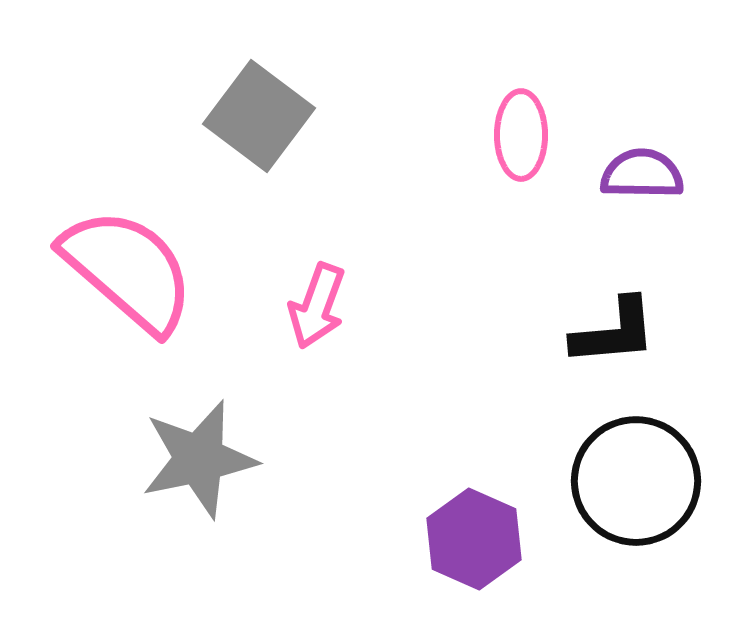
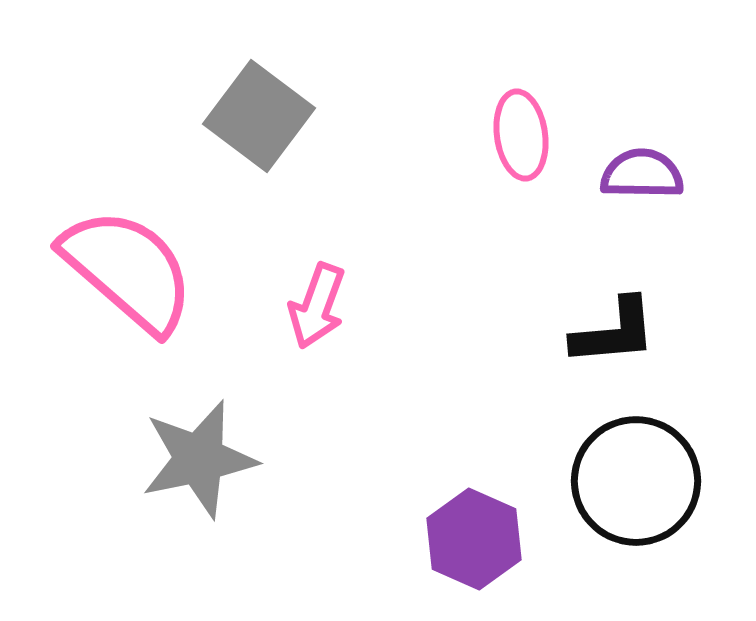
pink ellipse: rotated 8 degrees counterclockwise
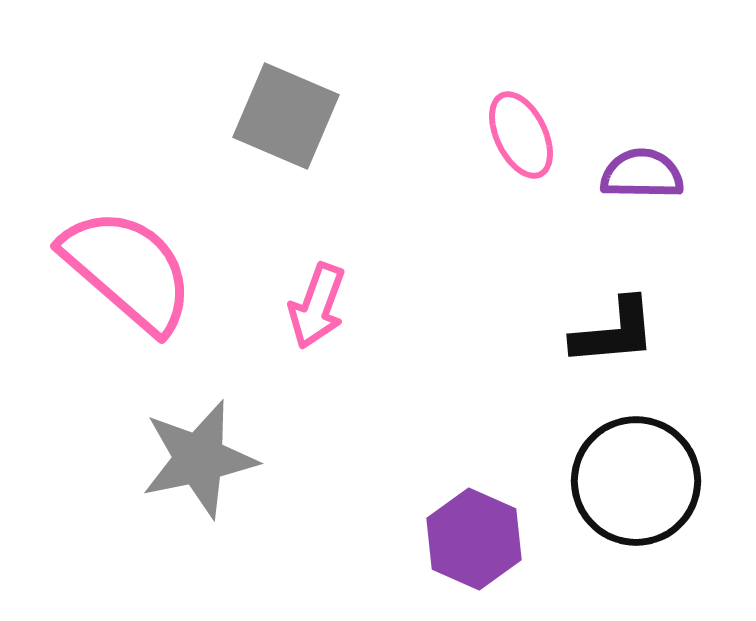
gray square: moved 27 px right; rotated 14 degrees counterclockwise
pink ellipse: rotated 18 degrees counterclockwise
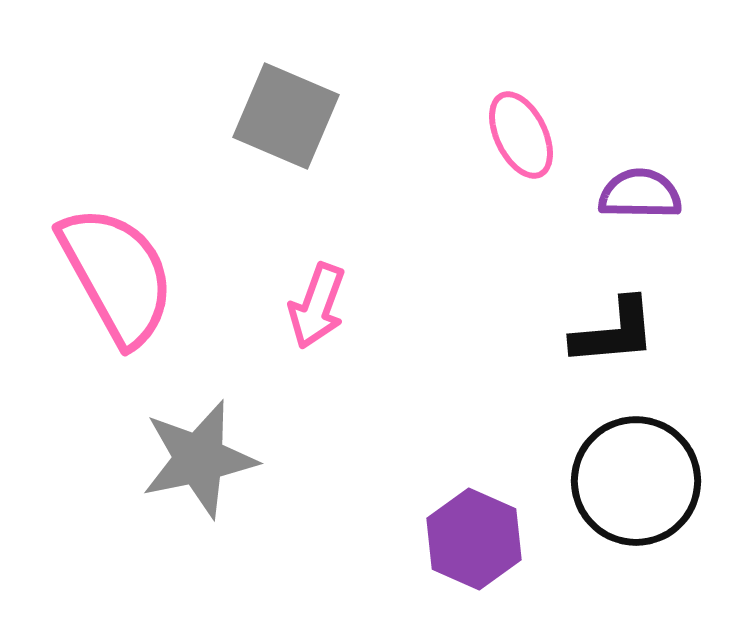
purple semicircle: moved 2 px left, 20 px down
pink semicircle: moved 11 px left, 5 px down; rotated 20 degrees clockwise
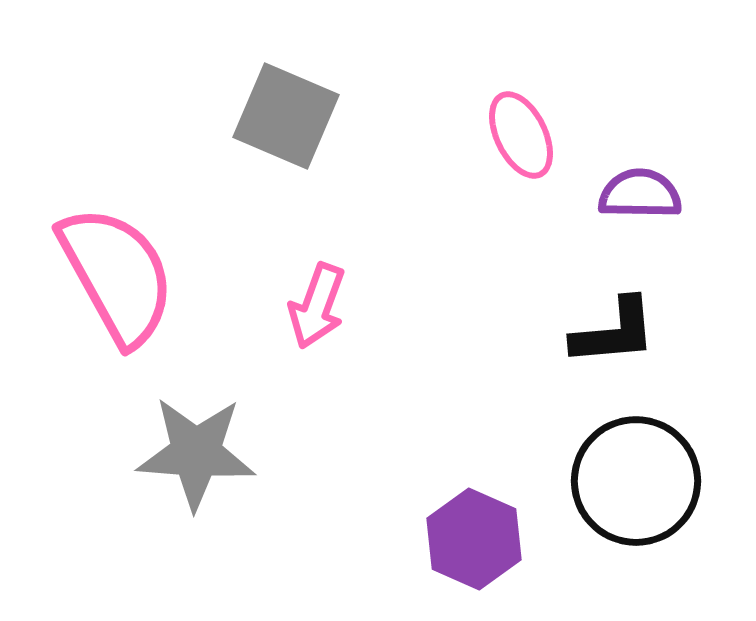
gray star: moved 3 px left, 6 px up; rotated 16 degrees clockwise
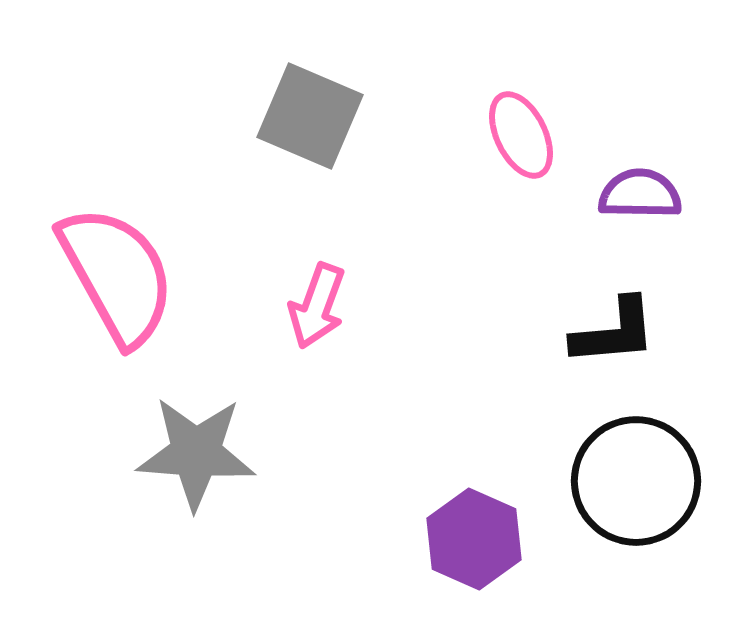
gray square: moved 24 px right
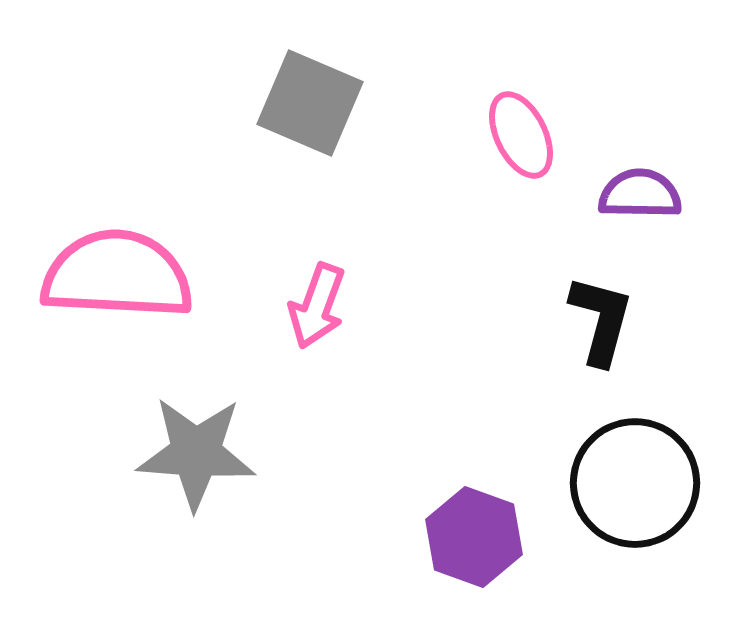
gray square: moved 13 px up
pink semicircle: rotated 58 degrees counterclockwise
black L-shape: moved 13 px left, 12 px up; rotated 70 degrees counterclockwise
black circle: moved 1 px left, 2 px down
purple hexagon: moved 2 px up; rotated 4 degrees counterclockwise
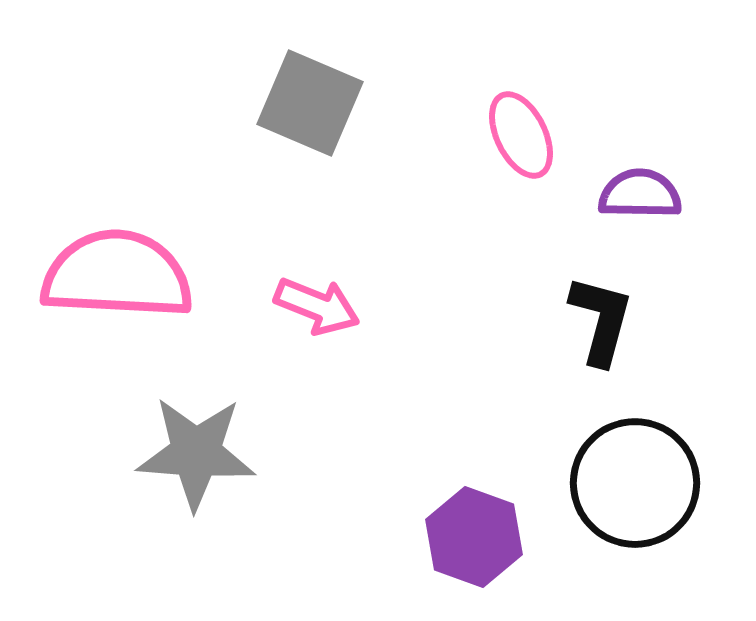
pink arrow: rotated 88 degrees counterclockwise
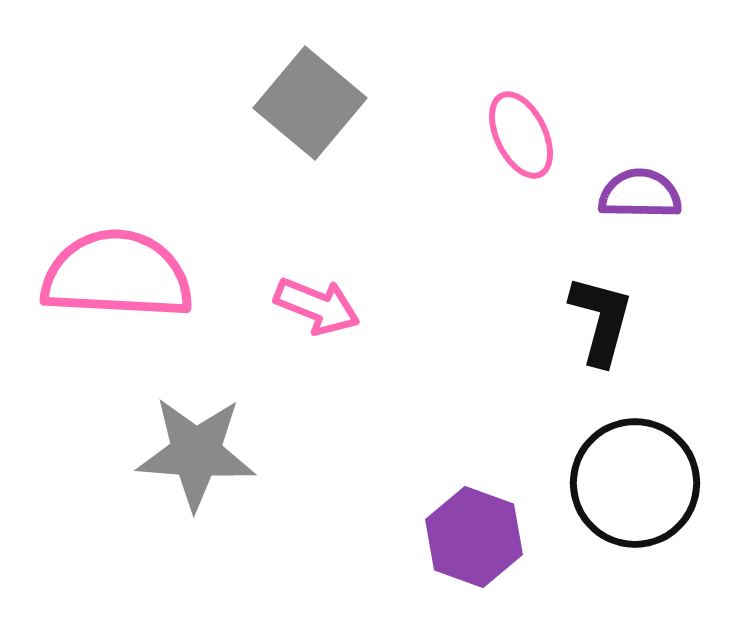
gray square: rotated 17 degrees clockwise
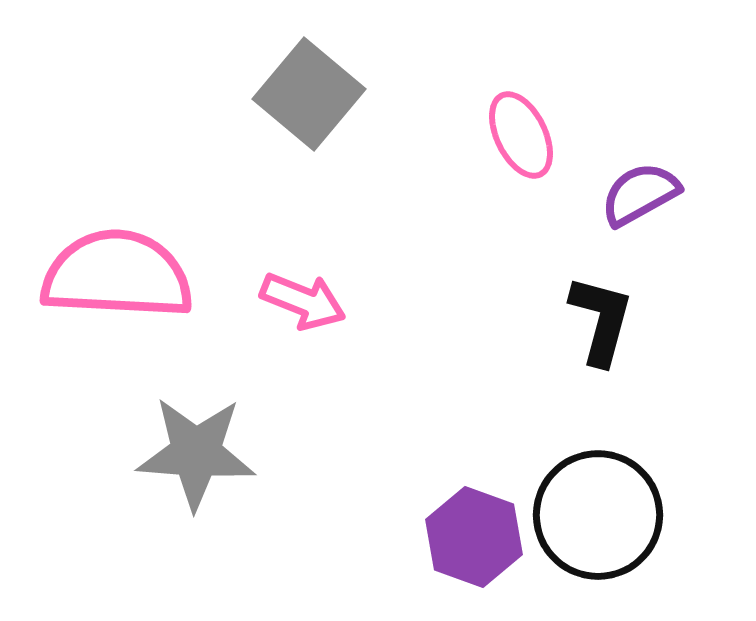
gray square: moved 1 px left, 9 px up
purple semicircle: rotated 30 degrees counterclockwise
pink arrow: moved 14 px left, 5 px up
black circle: moved 37 px left, 32 px down
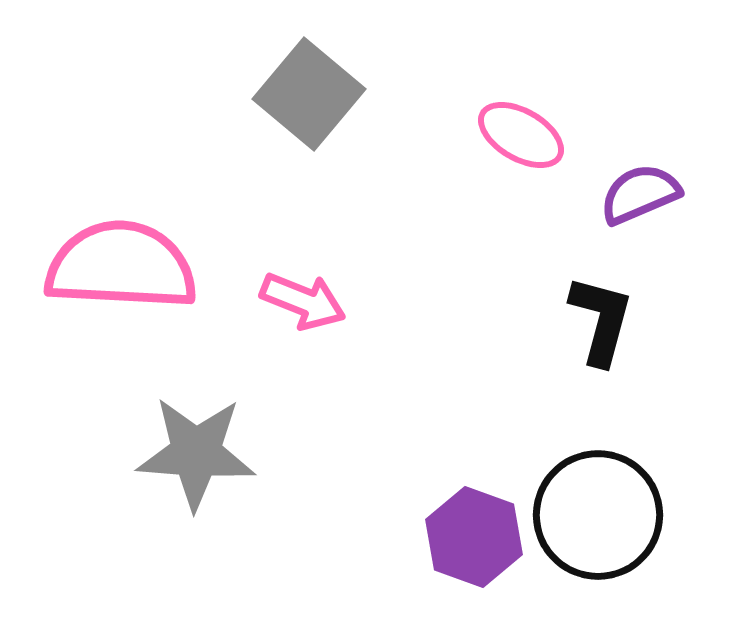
pink ellipse: rotated 34 degrees counterclockwise
purple semicircle: rotated 6 degrees clockwise
pink semicircle: moved 4 px right, 9 px up
